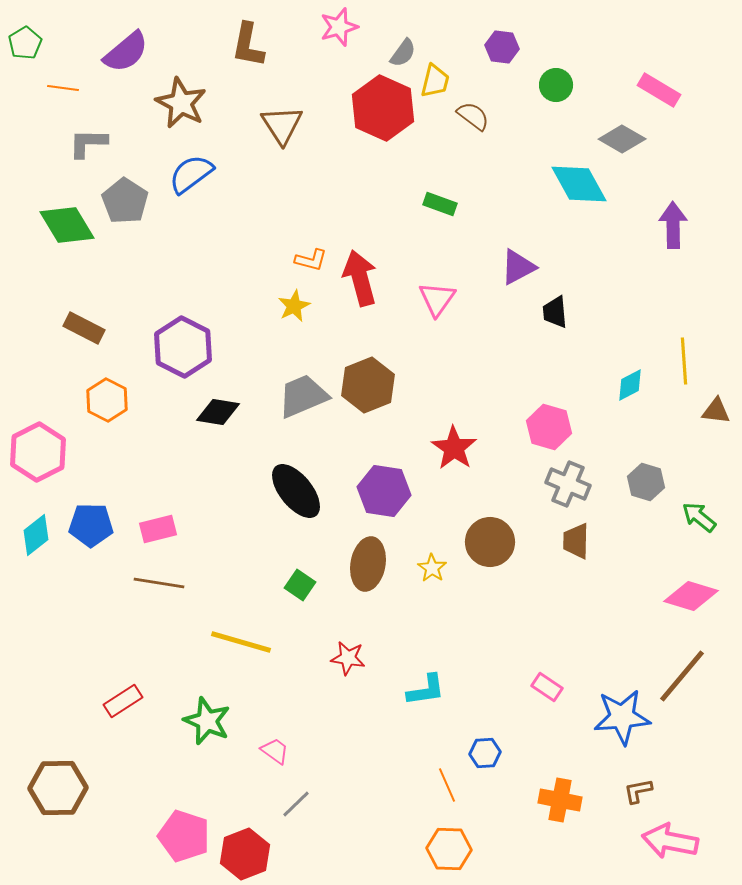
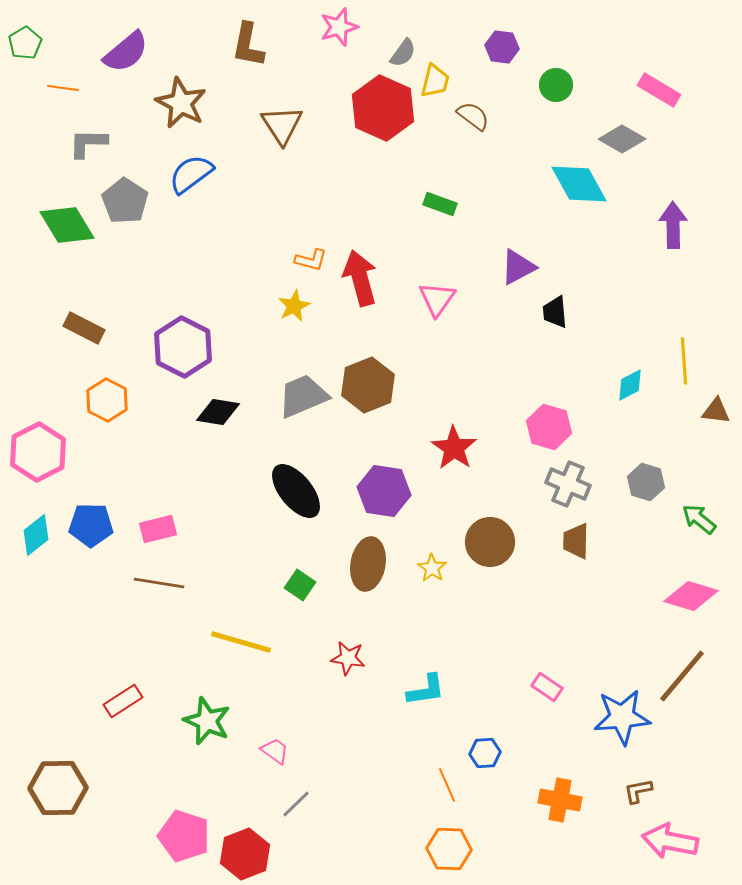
green arrow at (699, 517): moved 2 px down
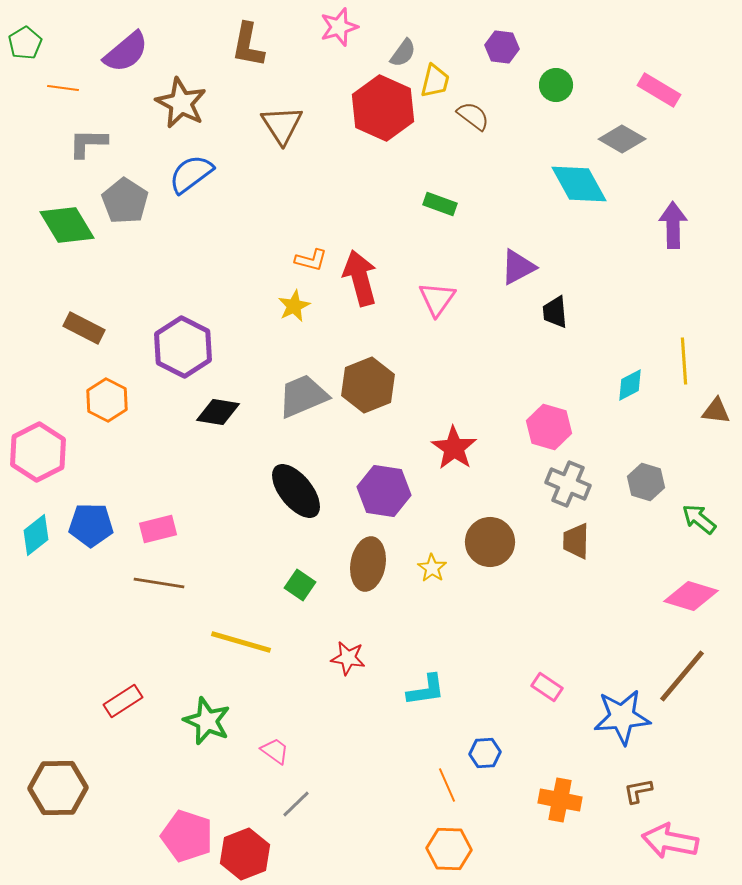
pink pentagon at (184, 836): moved 3 px right
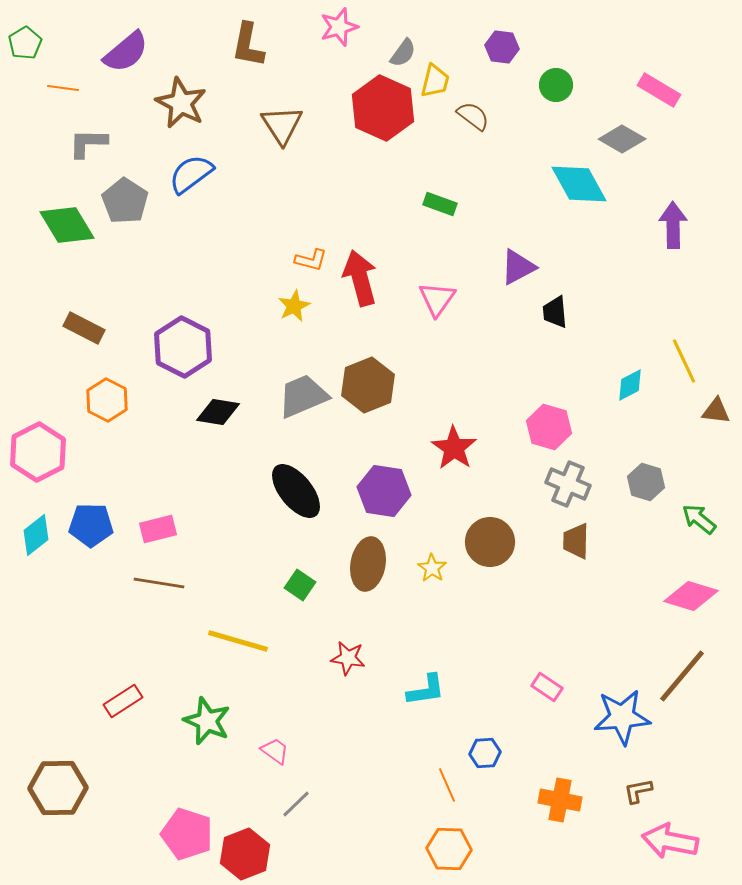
yellow line at (684, 361): rotated 21 degrees counterclockwise
yellow line at (241, 642): moved 3 px left, 1 px up
pink pentagon at (187, 836): moved 2 px up
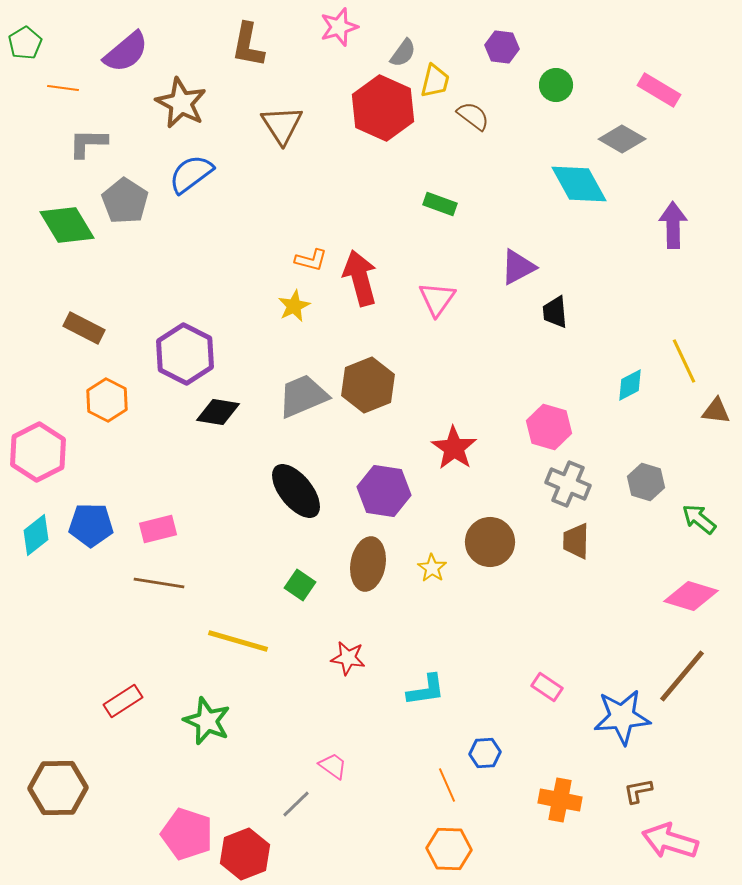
purple hexagon at (183, 347): moved 2 px right, 7 px down
pink trapezoid at (275, 751): moved 58 px right, 15 px down
pink arrow at (670, 841): rotated 6 degrees clockwise
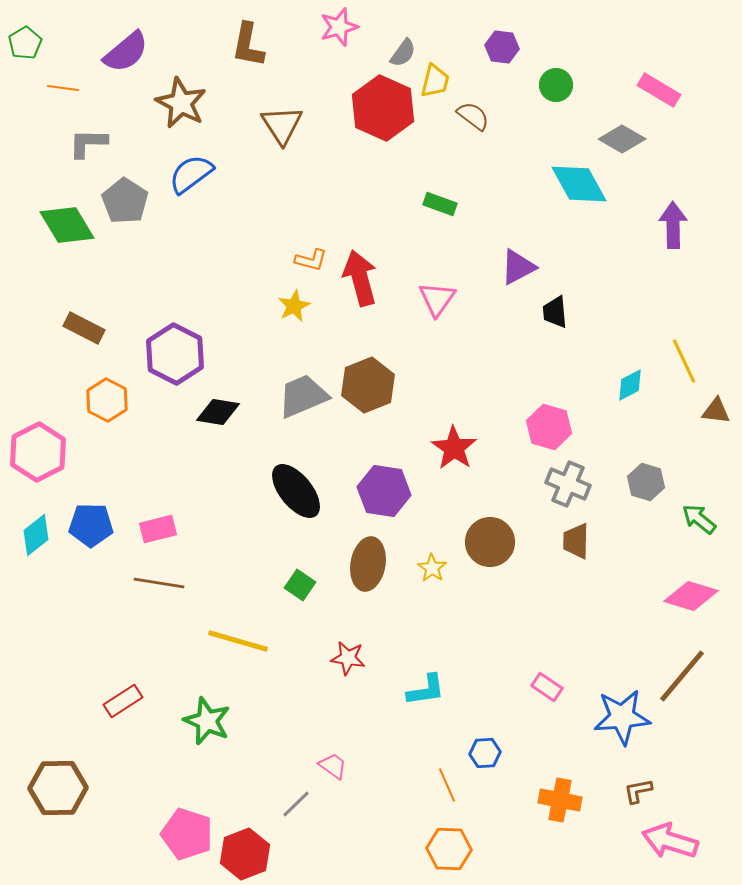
purple hexagon at (185, 354): moved 10 px left
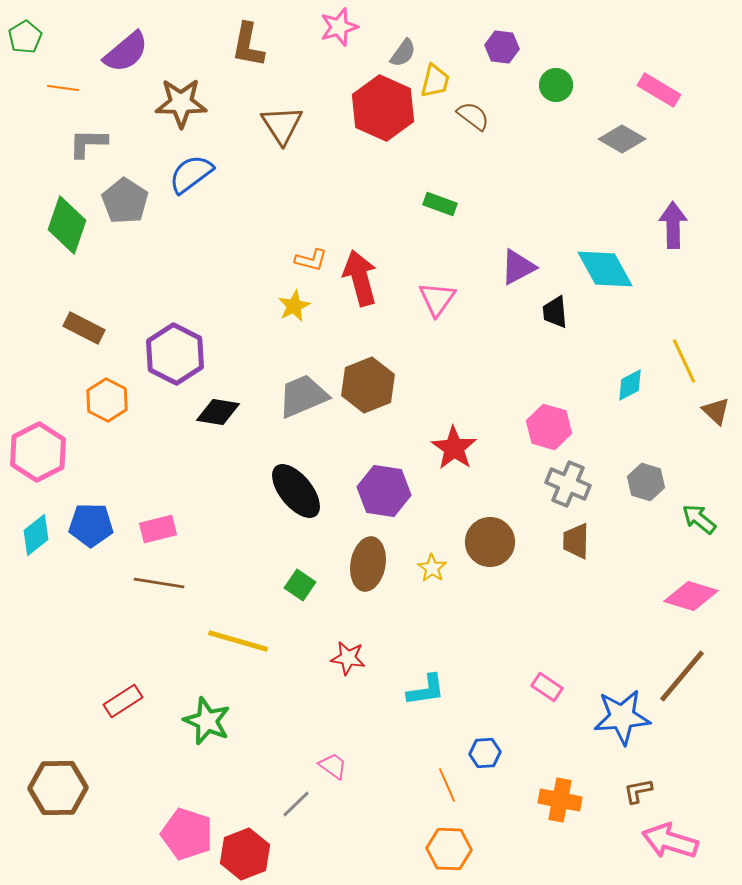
green pentagon at (25, 43): moved 6 px up
brown star at (181, 103): rotated 27 degrees counterclockwise
cyan diamond at (579, 184): moved 26 px right, 85 px down
green diamond at (67, 225): rotated 50 degrees clockwise
brown triangle at (716, 411): rotated 36 degrees clockwise
